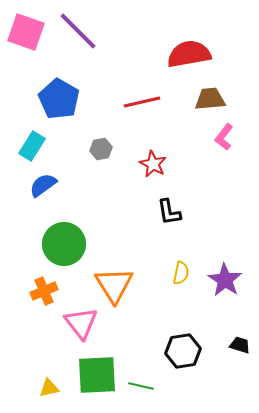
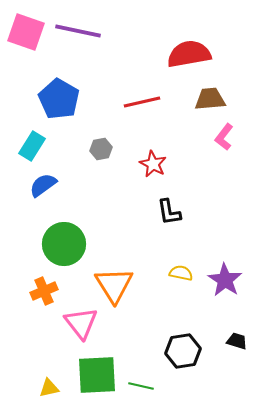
purple line: rotated 33 degrees counterclockwise
yellow semicircle: rotated 90 degrees counterclockwise
black trapezoid: moved 3 px left, 4 px up
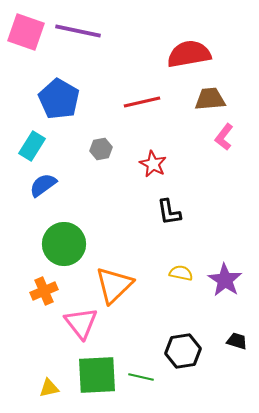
orange triangle: rotated 18 degrees clockwise
green line: moved 9 px up
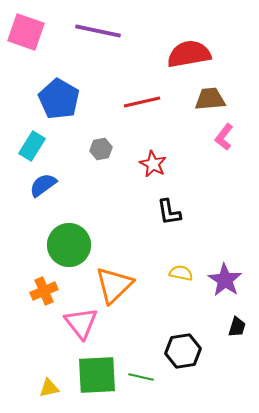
purple line: moved 20 px right
green circle: moved 5 px right, 1 px down
black trapezoid: moved 14 px up; rotated 90 degrees clockwise
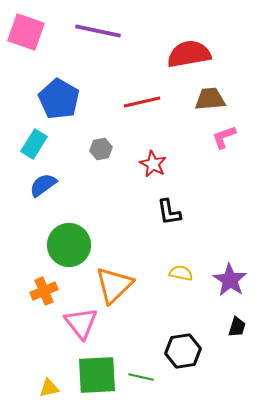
pink L-shape: rotated 32 degrees clockwise
cyan rectangle: moved 2 px right, 2 px up
purple star: moved 5 px right
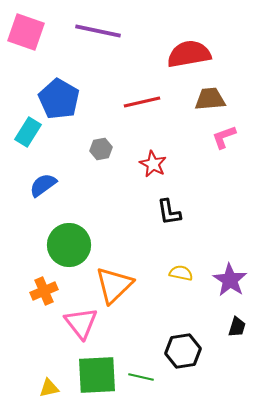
cyan rectangle: moved 6 px left, 12 px up
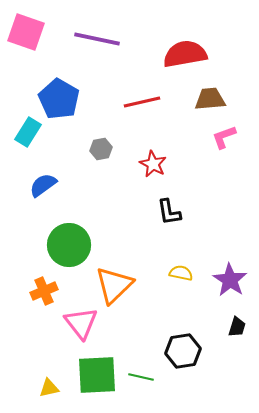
purple line: moved 1 px left, 8 px down
red semicircle: moved 4 px left
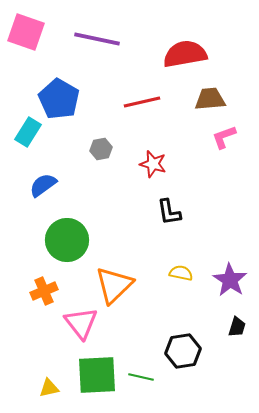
red star: rotated 12 degrees counterclockwise
green circle: moved 2 px left, 5 px up
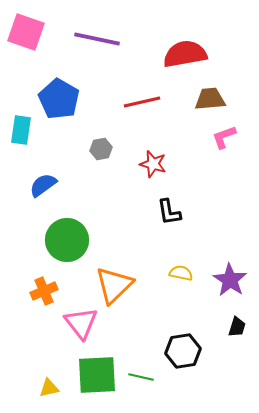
cyan rectangle: moved 7 px left, 2 px up; rotated 24 degrees counterclockwise
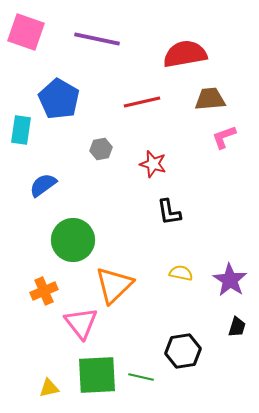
green circle: moved 6 px right
